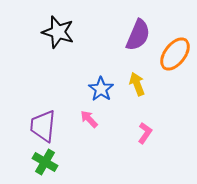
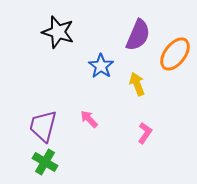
blue star: moved 23 px up
purple trapezoid: rotated 8 degrees clockwise
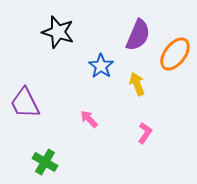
purple trapezoid: moved 18 px left, 23 px up; rotated 40 degrees counterclockwise
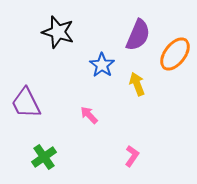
blue star: moved 1 px right, 1 px up
purple trapezoid: moved 1 px right
pink arrow: moved 4 px up
pink L-shape: moved 13 px left, 23 px down
green cross: moved 1 px left, 5 px up; rotated 25 degrees clockwise
